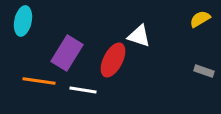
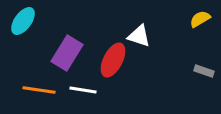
cyan ellipse: rotated 24 degrees clockwise
orange line: moved 9 px down
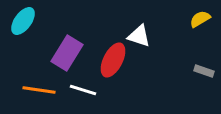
white line: rotated 8 degrees clockwise
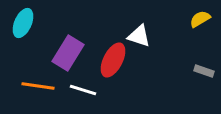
cyan ellipse: moved 2 px down; rotated 12 degrees counterclockwise
purple rectangle: moved 1 px right
orange line: moved 1 px left, 4 px up
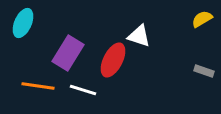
yellow semicircle: moved 2 px right
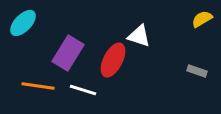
cyan ellipse: rotated 20 degrees clockwise
gray rectangle: moved 7 px left
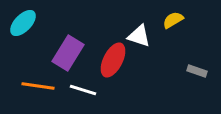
yellow semicircle: moved 29 px left, 1 px down
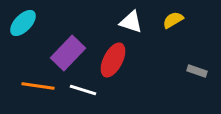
white triangle: moved 8 px left, 14 px up
purple rectangle: rotated 12 degrees clockwise
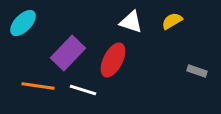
yellow semicircle: moved 1 px left, 1 px down
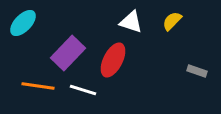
yellow semicircle: rotated 15 degrees counterclockwise
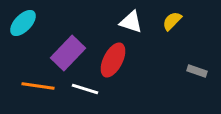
white line: moved 2 px right, 1 px up
